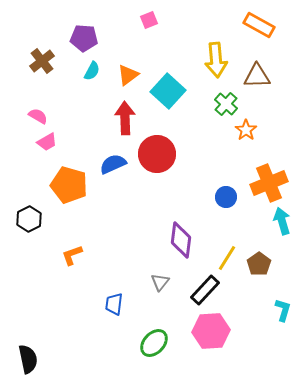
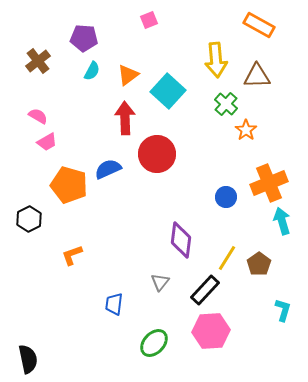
brown cross: moved 4 px left
blue semicircle: moved 5 px left, 5 px down
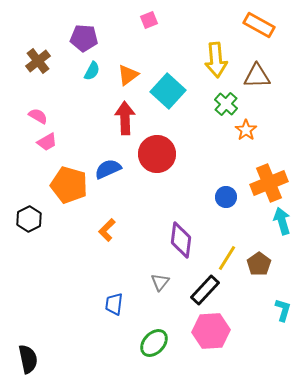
orange L-shape: moved 35 px right, 25 px up; rotated 25 degrees counterclockwise
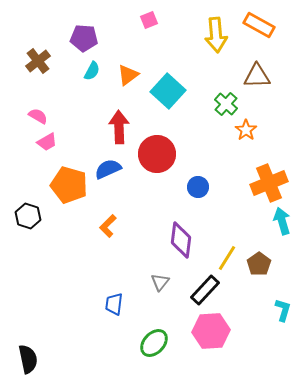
yellow arrow: moved 25 px up
red arrow: moved 6 px left, 9 px down
blue circle: moved 28 px left, 10 px up
black hexagon: moved 1 px left, 3 px up; rotated 15 degrees counterclockwise
orange L-shape: moved 1 px right, 4 px up
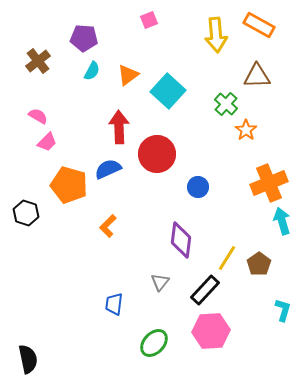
pink trapezoid: rotated 15 degrees counterclockwise
black hexagon: moved 2 px left, 3 px up
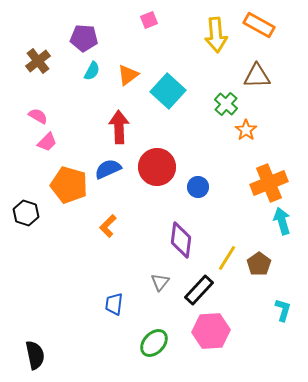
red circle: moved 13 px down
black rectangle: moved 6 px left
black semicircle: moved 7 px right, 4 px up
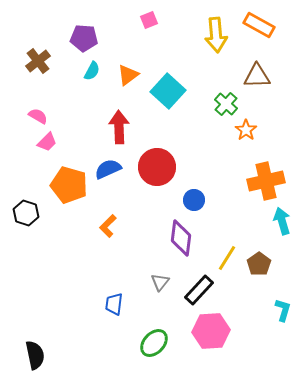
orange cross: moved 3 px left, 2 px up; rotated 9 degrees clockwise
blue circle: moved 4 px left, 13 px down
purple diamond: moved 2 px up
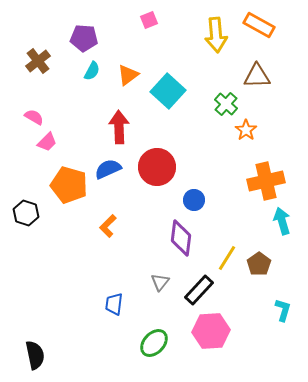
pink semicircle: moved 4 px left, 1 px down
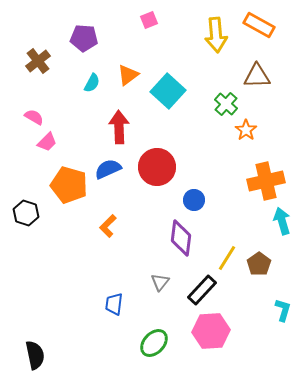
cyan semicircle: moved 12 px down
black rectangle: moved 3 px right
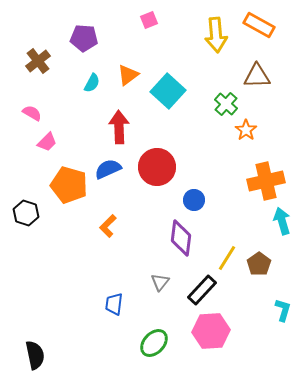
pink semicircle: moved 2 px left, 4 px up
